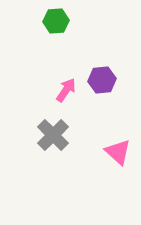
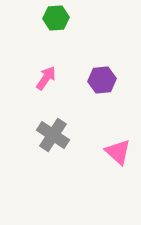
green hexagon: moved 3 px up
pink arrow: moved 20 px left, 12 px up
gray cross: rotated 12 degrees counterclockwise
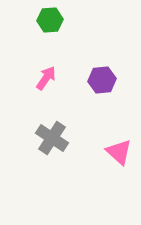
green hexagon: moved 6 px left, 2 px down
gray cross: moved 1 px left, 3 px down
pink triangle: moved 1 px right
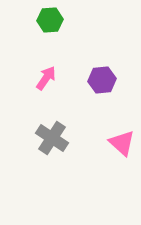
pink triangle: moved 3 px right, 9 px up
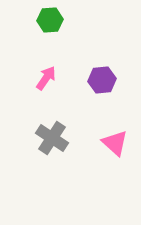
pink triangle: moved 7 px left
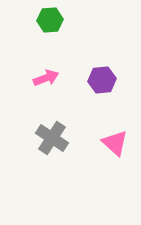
pink arrow: rotated 35 degrees clockwise
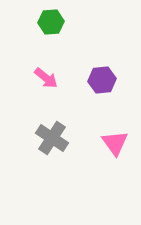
green hexagon: moved 1 px right, 2 px down
pink arrow: rotated 60 degrees clockwise
pink triangle: rotated 12 degrees clockwise
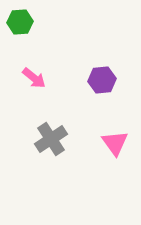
green hexagon: moved 31 px left
pink arrow: moved 12 px left
gray cross: moved 1 px left, 1 px down; rotated 24 degrees clockwise
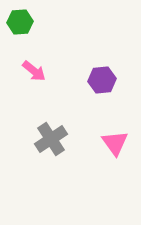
pink arrow: moved 7 px up
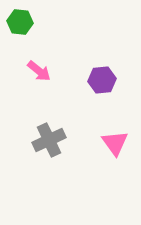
green hexagon: rotated 10 degrees clockwise
pink arrow: moved 5 px right
gray cross: moved 2 px left, 1 px down; rotated 8 degrees clockwise
